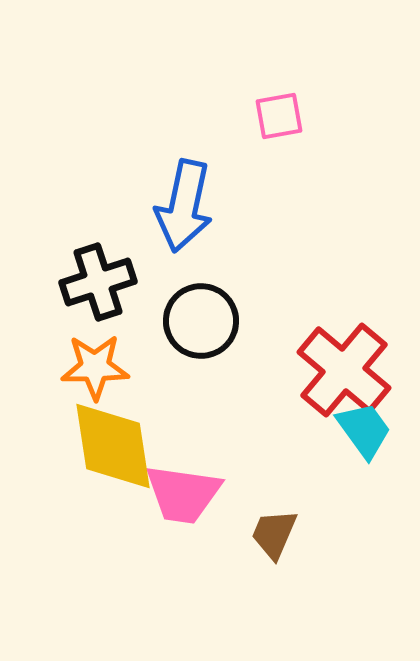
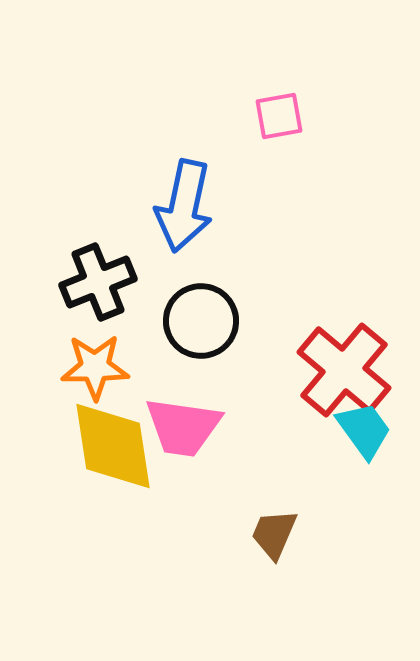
black cross: rotated 4 degrees counterclockwise
pink trapezoid: moved 67 px up
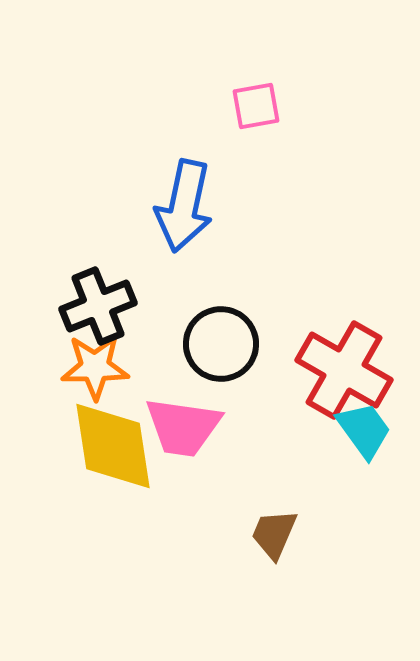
pink square: moved 23 px left, 10 px up
black cross: moved 24 px down
black circle: moved 20 px right, 23 px down
red cross: rotated 10 degrees counterclockwise
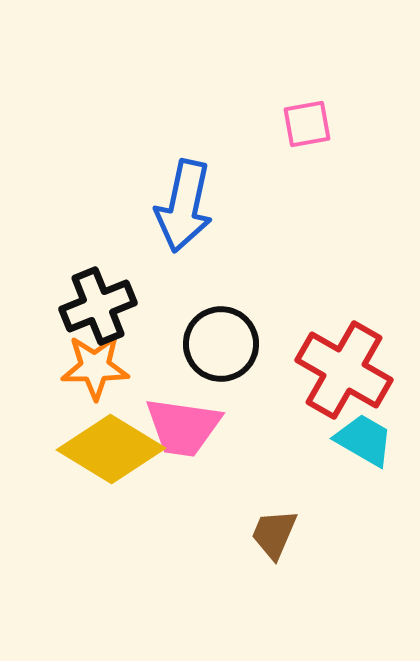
pink square: moved 51 px right, 18 px down
cyan trapezoid: moved 10 px down; rotated 24 degrees counterclockwise
yellow diamond: moved 2 px left, 3 px down; rotated 50 degrees counterclockwise
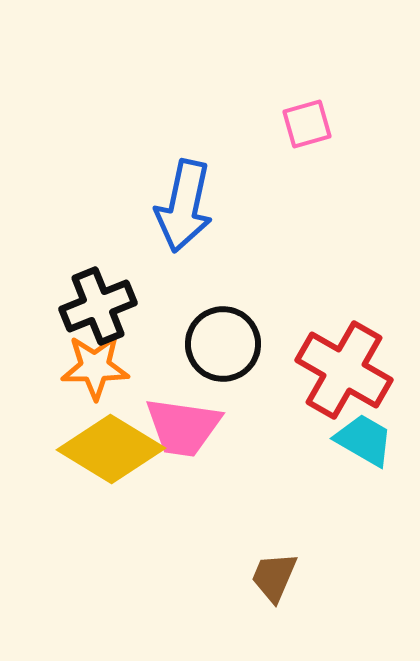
pink square: rotated 6 degrees counterclockwise
black circle: moved 2 px right
brown trapezoid: moved 43 px down
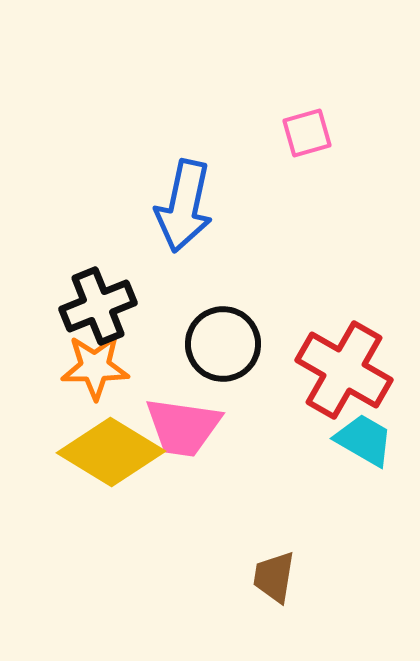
pink square: moved 9 px down
yellow diamond: moved 3 px down
brown trapezoid: rotated 14 degrees counterclockwise
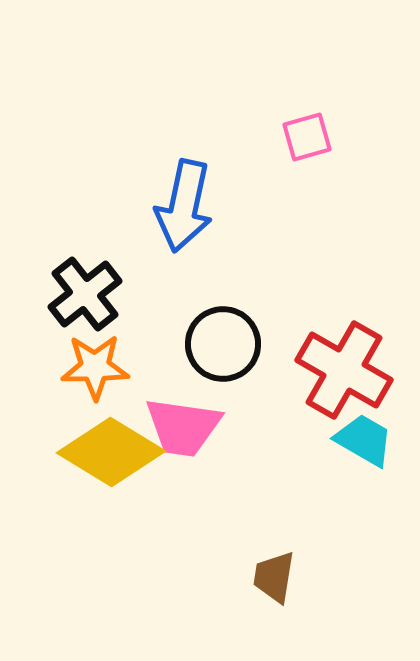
pink square: moved 4 px down
black cross: moved 13 px left, 12 px up; rotated 16 degrees counterclockwise
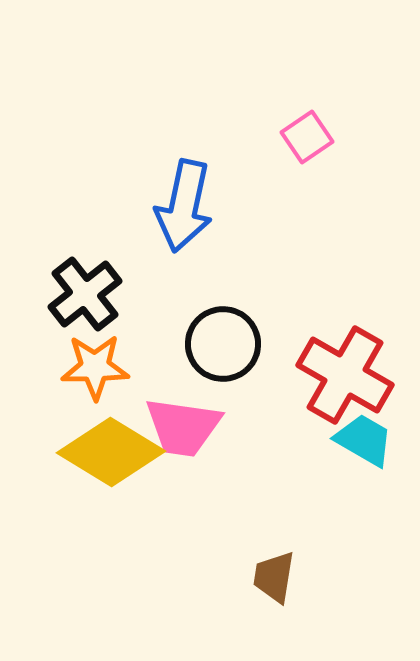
pink square: rotated 18 degrees counterclockwise
red cross: moved 1 px right, 5 px down
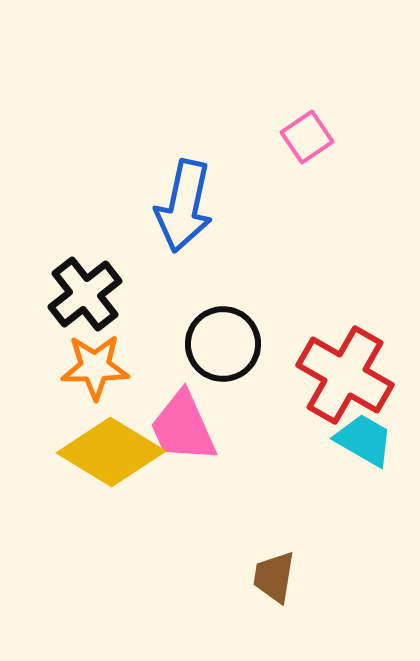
pink trapezoid: rotated 58 degrees clockwise
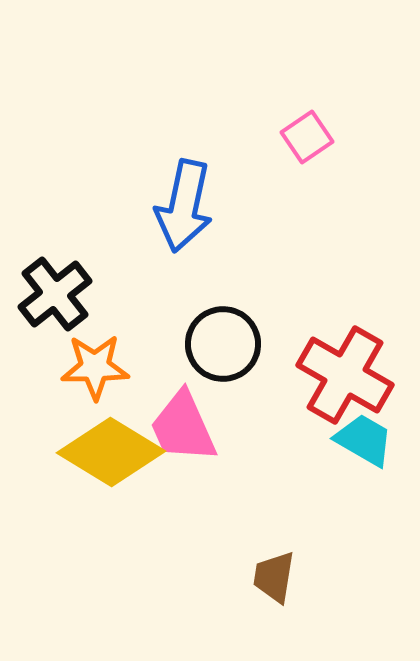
black cross: moved 30 px left
